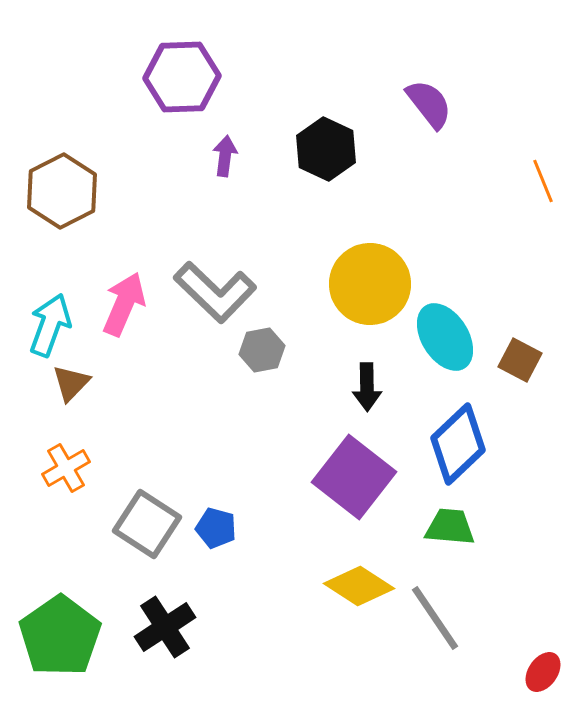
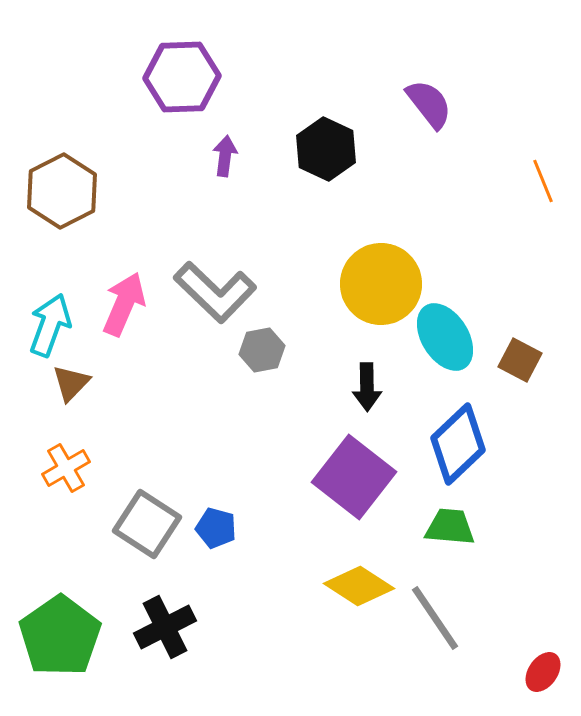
yellow circle: moved 11 px right
black cross: rotated 6 degrees clockwise
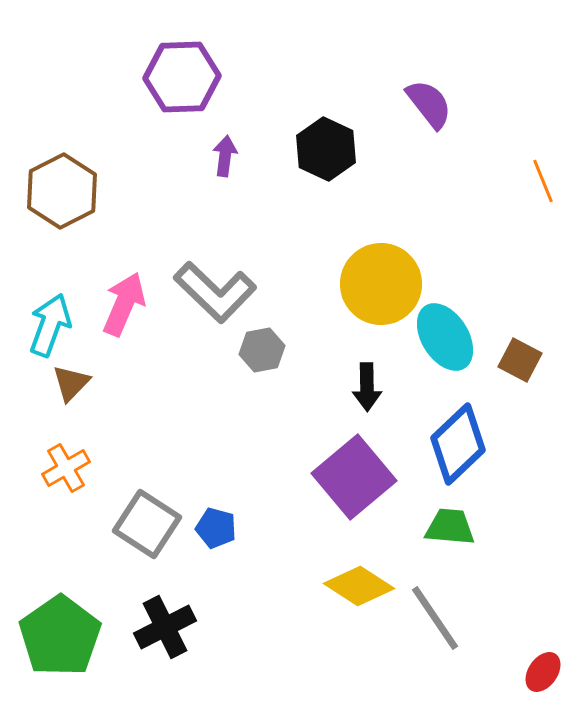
purple square: rotated 12 degrees clockwise
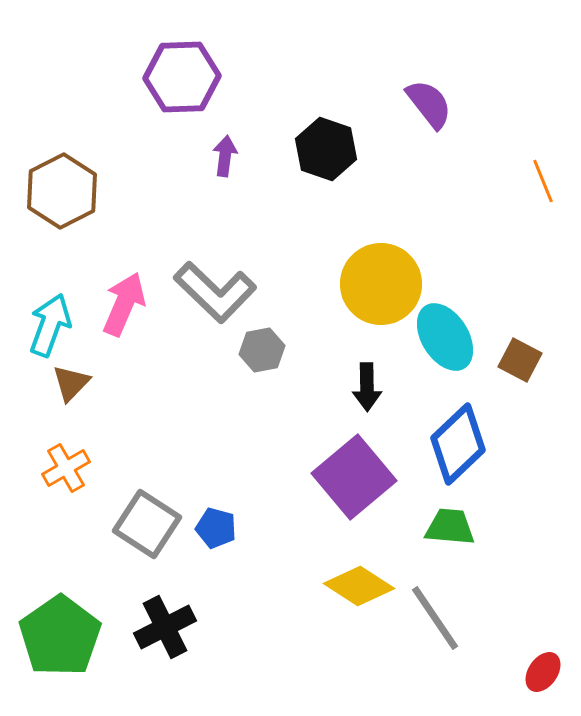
black hexagon: rotated 6 degrees counterclockwise
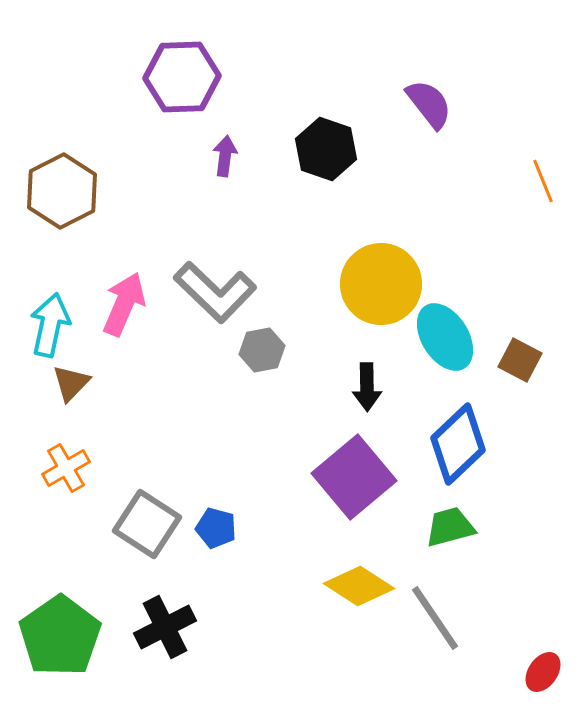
cyan arrow: rotated 8 degrees counterclockwise
green trapezoid: rotated 20 degrees counterclockwise
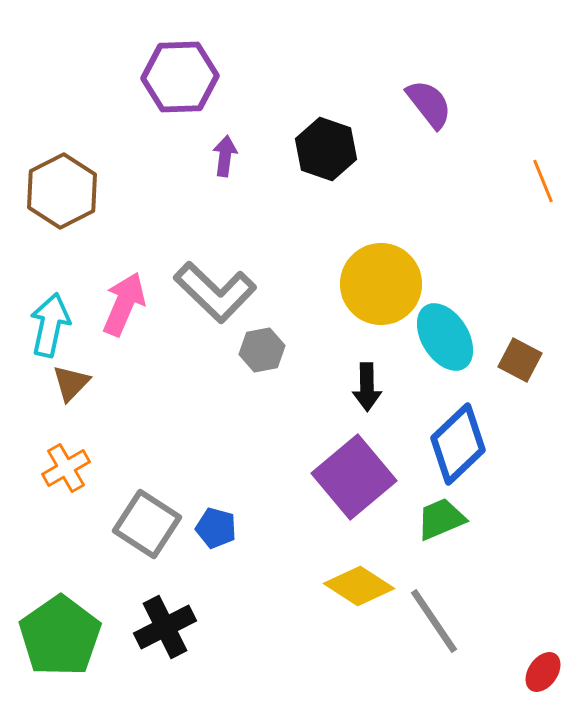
purple hexagon: moved 2 px left
green trapezoid: moved 9 px left, 8 px up; rotated 8 degrees counterclockwise
gray line: moved 1 px left, 3 px down
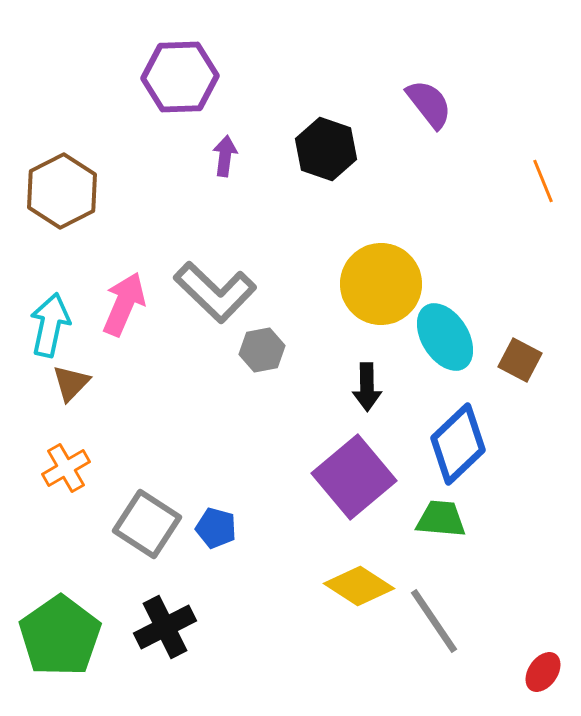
green trapezoid: rotated 28 degrees clockwise
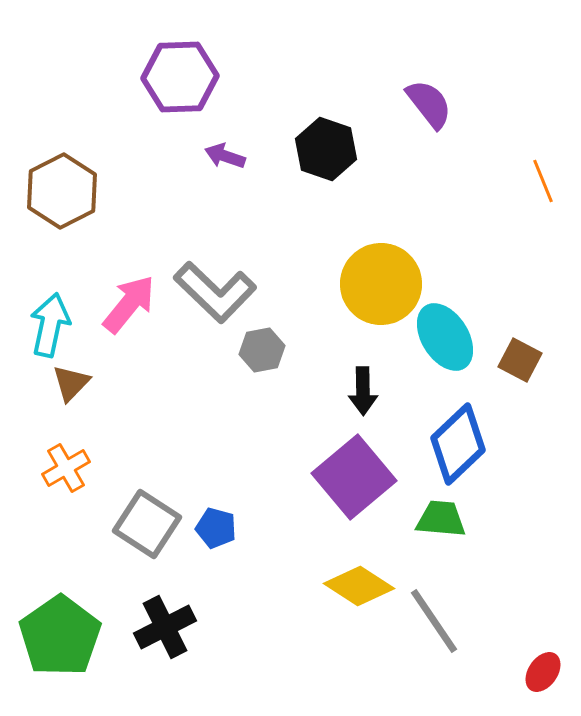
purple arrow: rotated 78 degrees counterclockwise
pink arrow: moved 5 px right; rotated 16 degrees clockwise
black arrow: moved 4 px left, 4 px down
